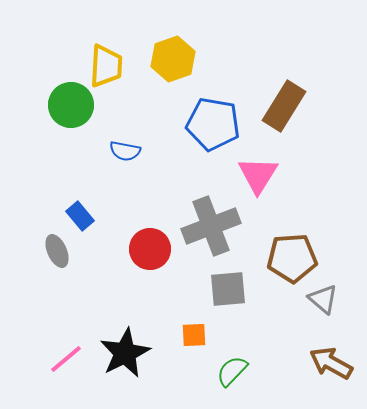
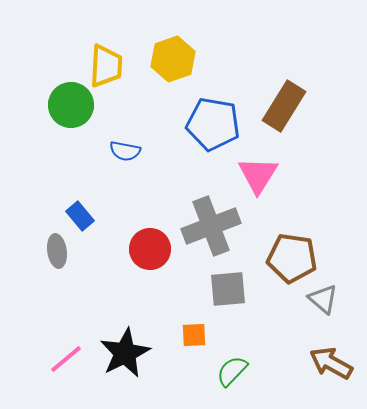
gray ellipse: rotated 16 degrees clockwise
brown pentagon: rotated 12 degrees clockwise
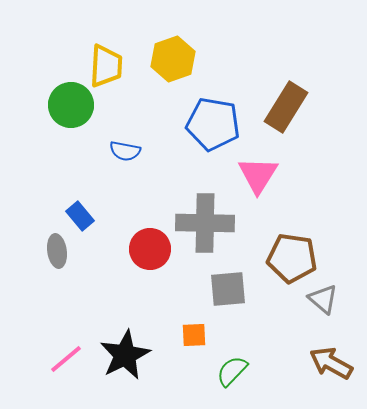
brown rectangle: moved 2 px right, 1 px down
gray cross: moved 6 px left, 3 px up; rotated 22 degrees clockwise
black star: moved 2 px down
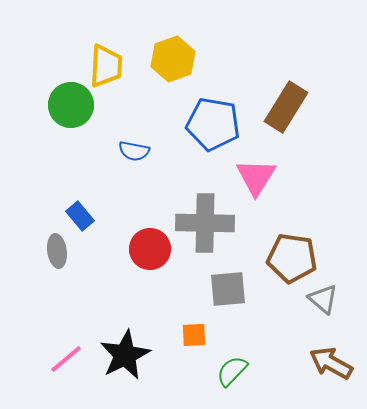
blue semicircle: moved 9 px right
pink triangle: moved 2 px left, 2 px down
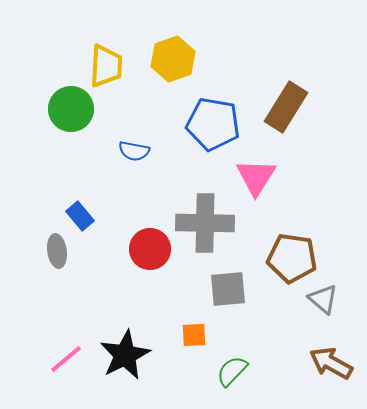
green circle: moved 4 px down
